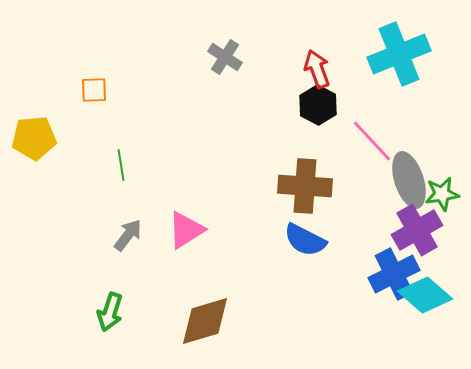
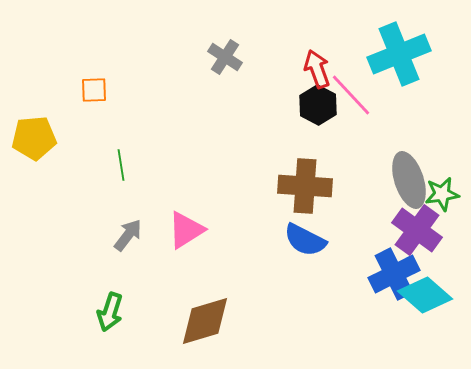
pink line: moved 21 px left, 46 px up
purple cross: rotated 24 degrees counterclockwise
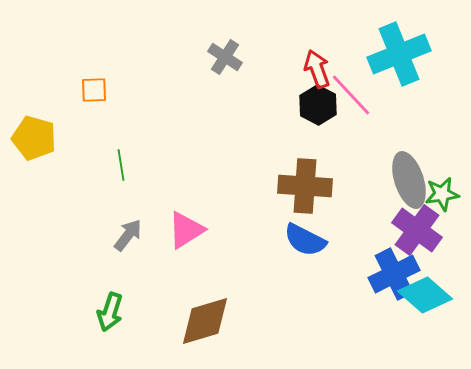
yellow pentagon: rotated 21 degrees clockwise
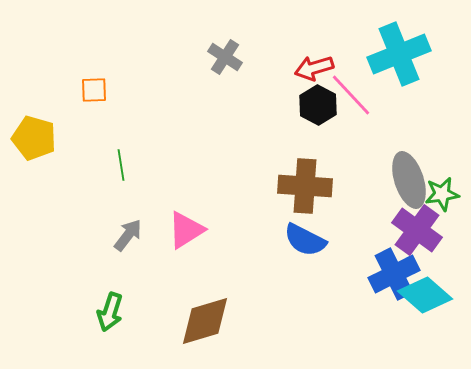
red arrow: moved 3 px left, 1 px up; rotated 87 degrees counterclockwise
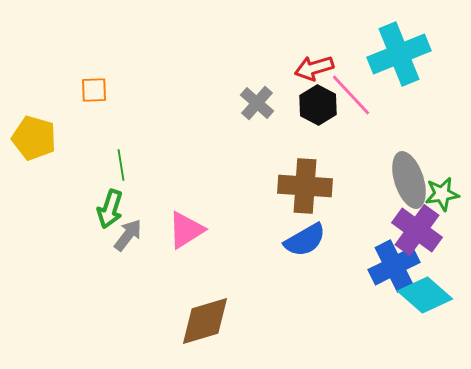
gray cross: moved 32 px right, 46 px down; rotated 8 degrees clockwise
blue semicircle: rotated 57 degrees counterclockwise
blue cross: moved 8 px up
green arrow: moved 103 px up
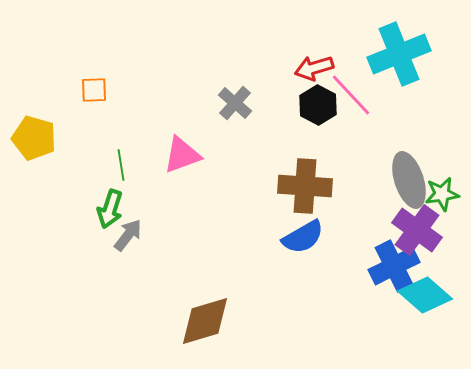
gray cross: moved 22 px left
pink triangle: moved 4 px left, 75 px up; rotated 12 degrees clockwise
blue semicircle: moved 2 px left, 3 px up
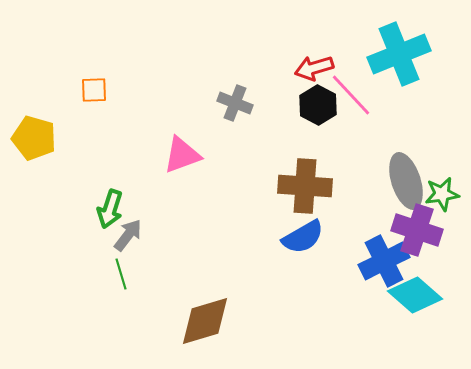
gray cross: rotated 20 degrees counterclockwise
green line: moved 109 px down; rotated 8 degrees counterclockwise
gray ellipse: moved 3 px left, 1 px down
purple cross: rotated 18 degrees counterclockwise
blue cross: moved 10 px left, 5 px up
cyan diamond: moved 10 px left
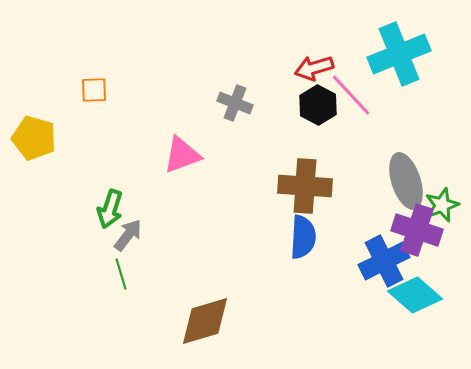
green star: moved 11 px down; rotated 12 degrees counterclockwise
blue semicircle: rotated 57 degrees counterclockwise
